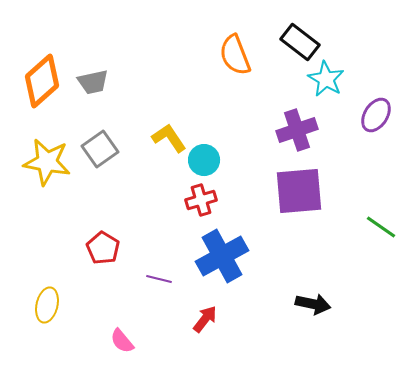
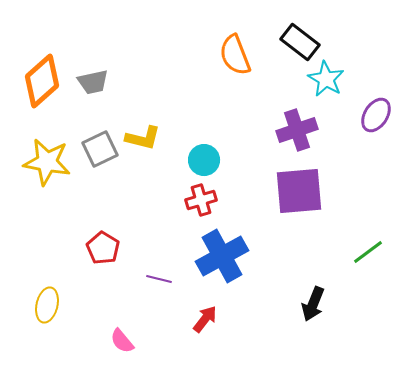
yellow L-shape: moved 26 px left; rotated 138 degrees clockwise
gray square: rotated 9 degrees clockwise
green line: moved 13 px left, 25 px down; rotated 72 degrees counterclockwise
black arrow: rotated 100 degrees clockwise
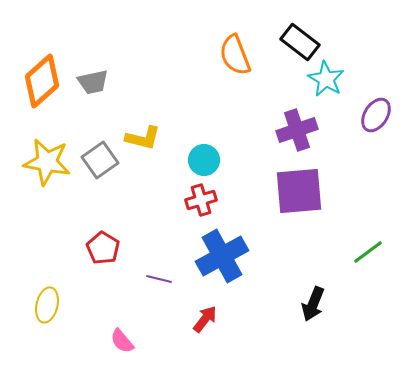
gray square: moved 11 px down; rotated 9 degrees counterclockwise
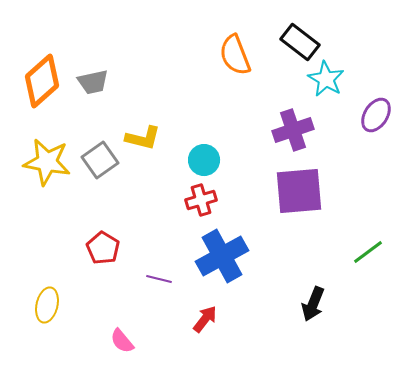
purple cross: moved 4 px left
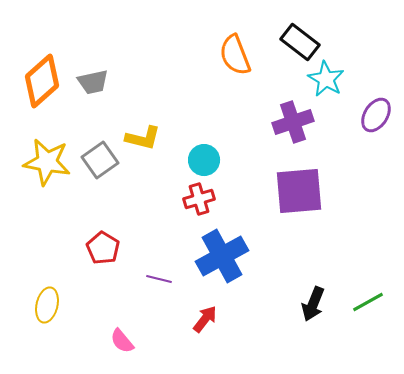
purple cross: moved 8 px up
red cross: moved 2 px left, 1 px up
green line: moved 50 px down; rotated 8 degrees clockwise
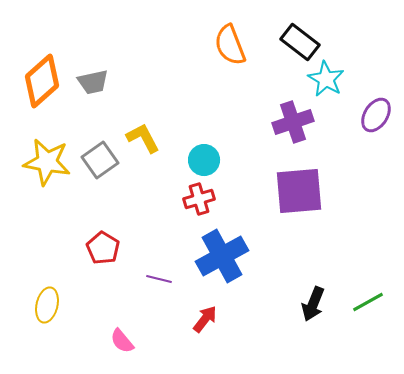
orange semicircle: moved 5 px left, 10 px up
yellow L-shape: rotated 132 degrees counterclockwise
